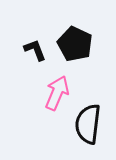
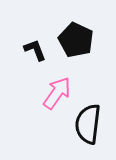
black pentagon: moved 1 px right, 4 px up
pink arrow: rotated 12 degrees clockwise
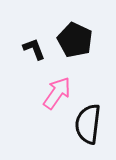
black pentagon: moved 1 px left
black L-shape: moved 1 px left, 1 px up
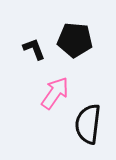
black pentagon: rotated 20 degrees counterclockwise
pink arrow: moved 2 px left
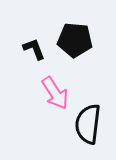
pink arrow: rotated 112 degrees clockwise
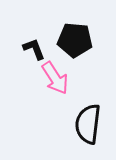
pink arrow: moved 15 px up
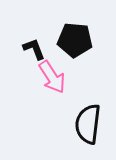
pink arrow: moved 3 px left, 1 px up
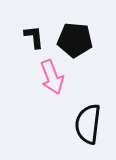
black L-shape: moved 12 px up; rotated 15 degrees clockwise
pink arrow: rotated 12 degrees clockwise
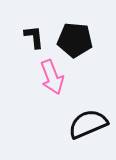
black semicircle: rotated 60 degrees clockwise
